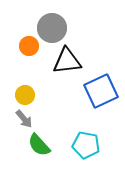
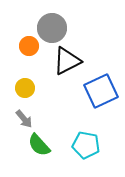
black triangle: rotated 20 degrees counterclockwise
yellow circle: moved 7 px up
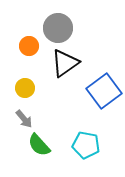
gray circle: moved 6 px right
black triangle: moved 2 px left, 2 px down; rotated 8 degrees counterclockwise
blue square: moved 3 px right; rotated 12 degrees counterclockwise
